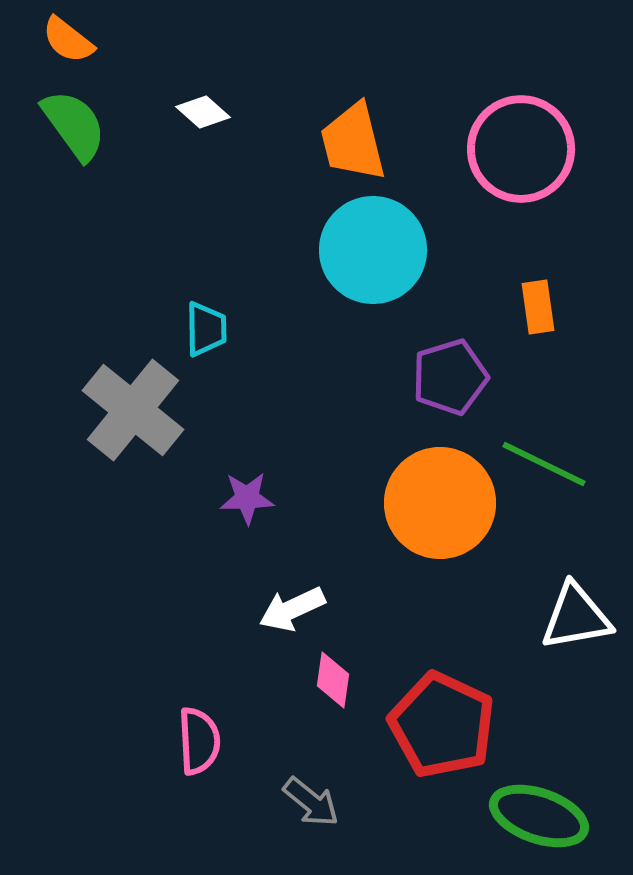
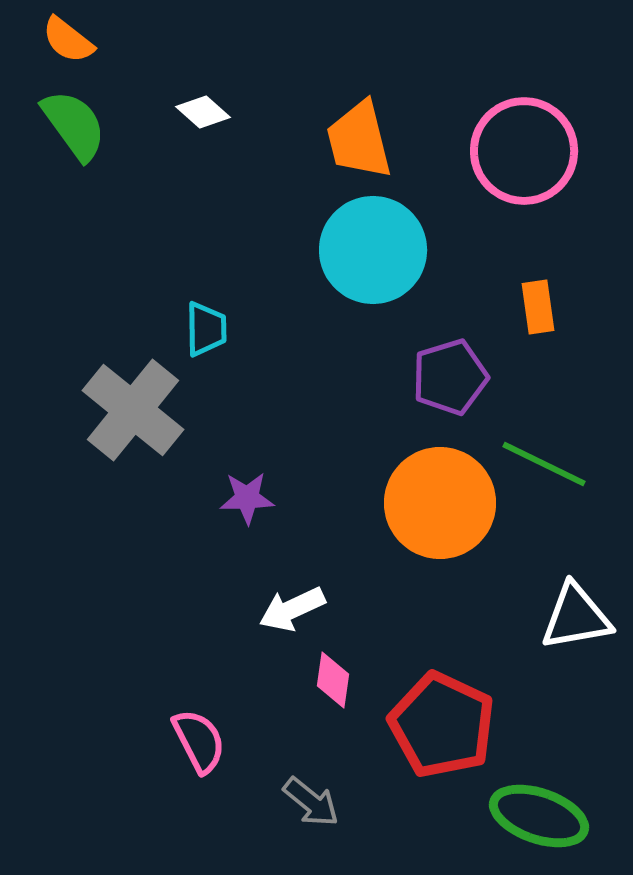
orange trapezoid: moved 6 px right, 2 px up
pink circle: moved 3 px right, 2 px down
pink semicircle: rotated 24 degrees counterclockwise
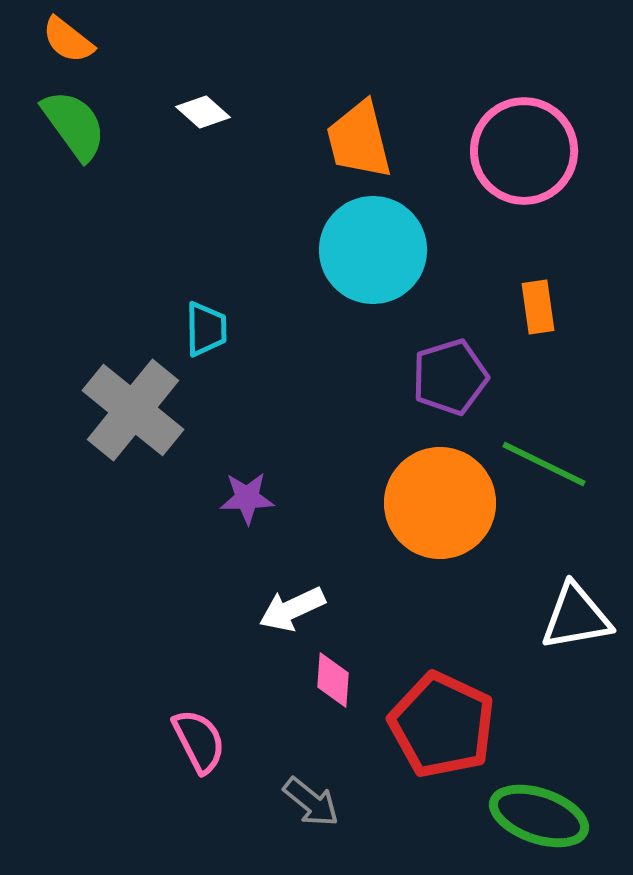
pink diamond: rotated 4 degrees counterclockwise
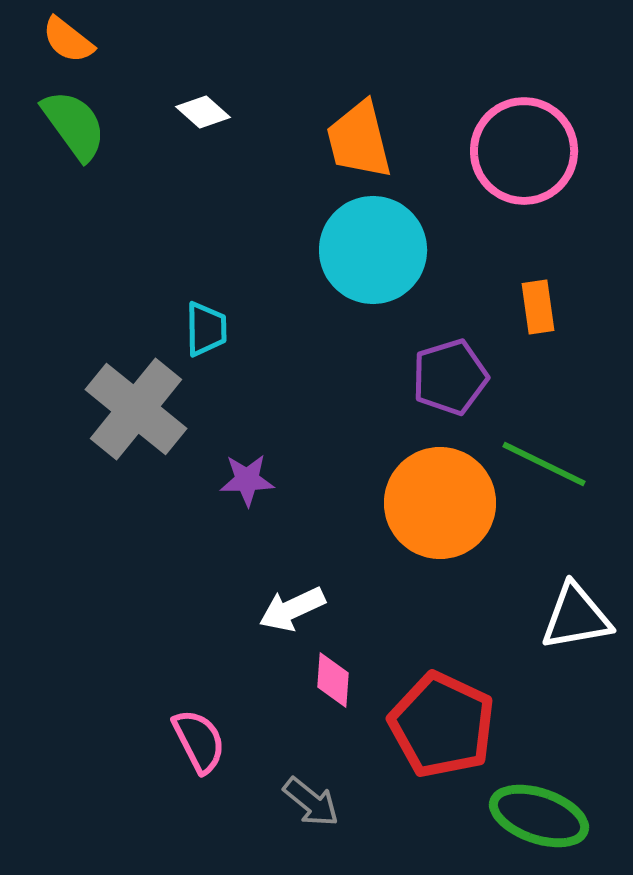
gray cross: moved 3 px right, 1 px up
purple star: moved 18 px up
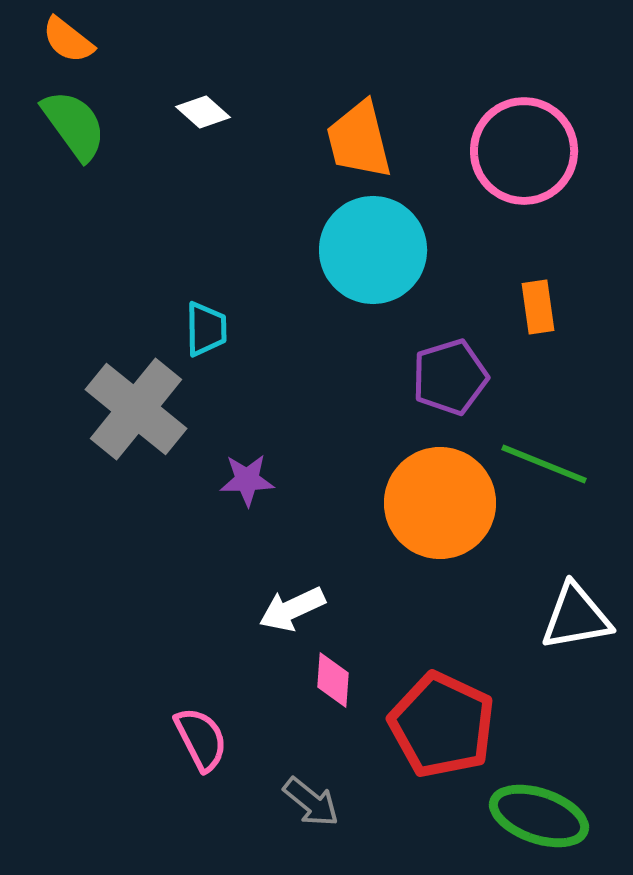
green line: rotated 4 degrees counterclockwise
pink semicircle: moved 2 px right, 2 px up
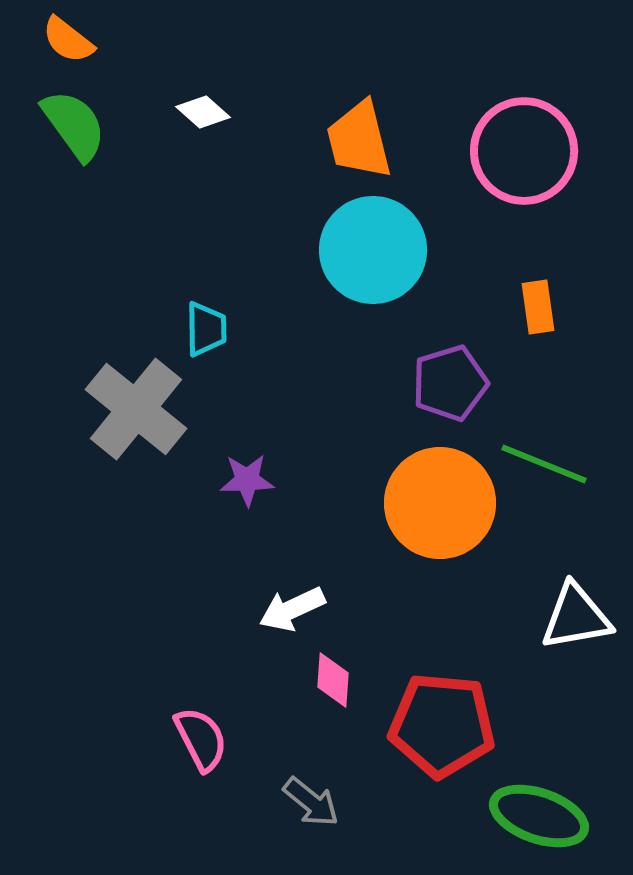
purple pentagon: moved 6 px down
red pentagon: rotated 20 degrees counterclockwise
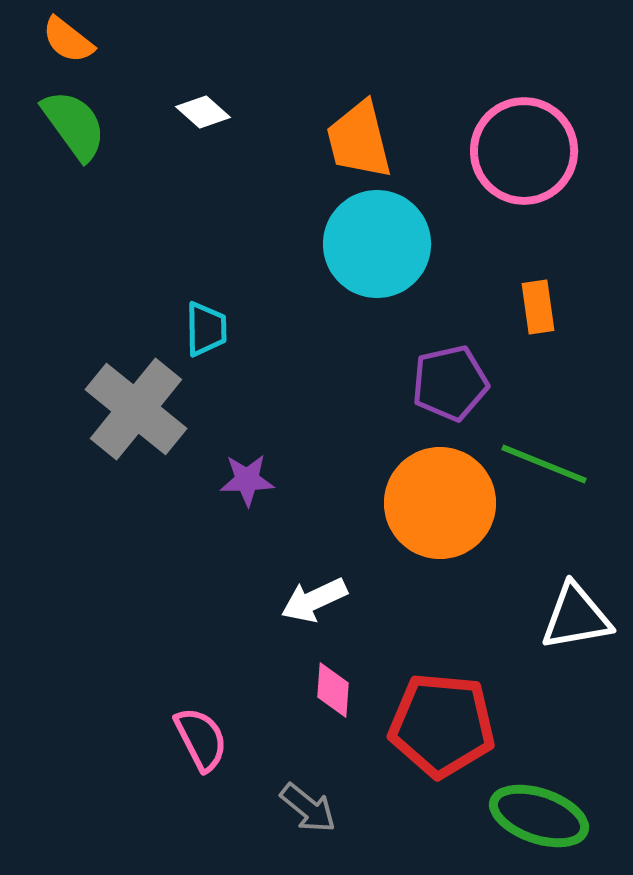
cyan circle: moved 4 px right, 6 px up
purple pentagon: rotated 4 degrees clockwise
white arrow: moved 22 px right, 9 px up
pink diamond: moved 10 px down
gray arrow: moved 3 px left, 6 px down
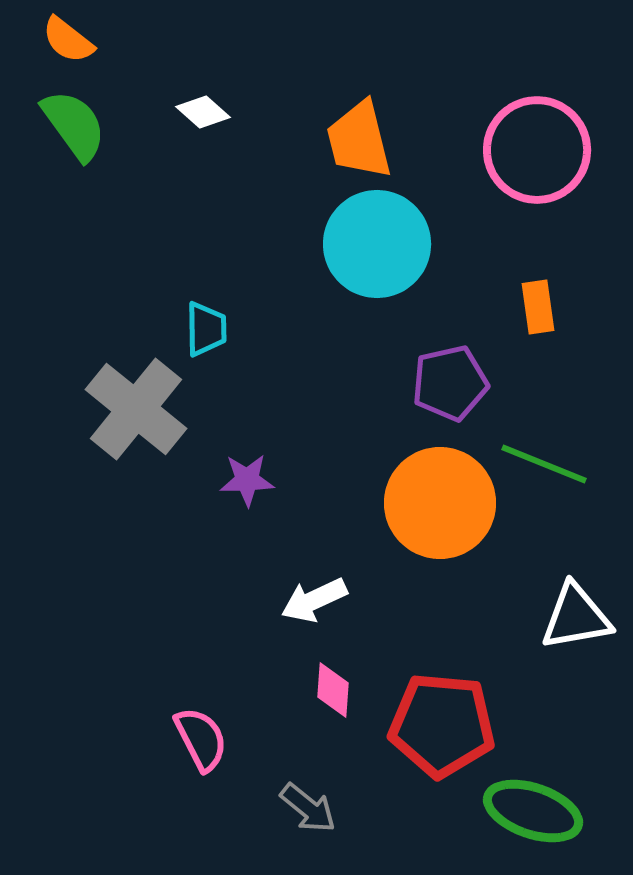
pink circle: moved 13 px right, 1 px up
green ellipse: moved 6 px left, 5 px up
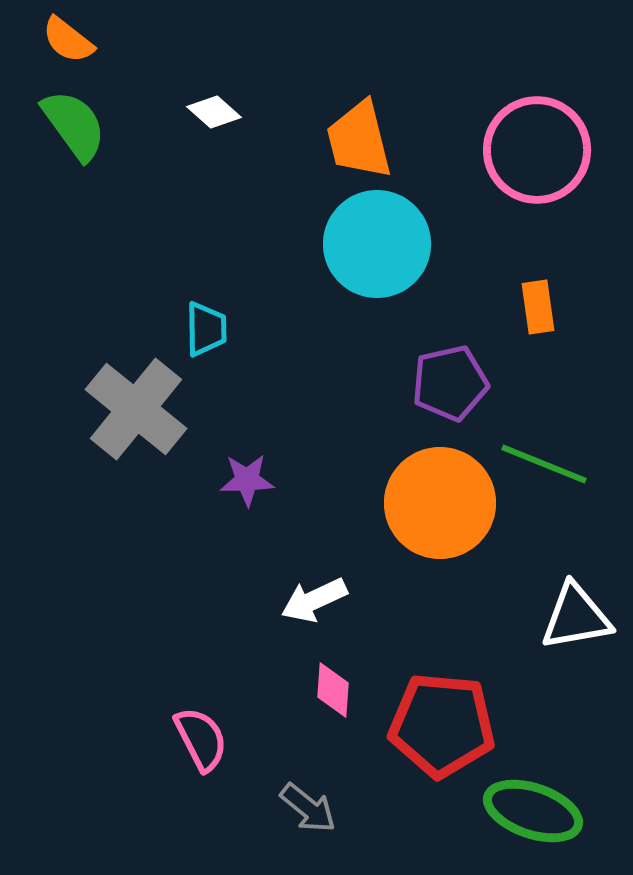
white diamond: moved 11 px right
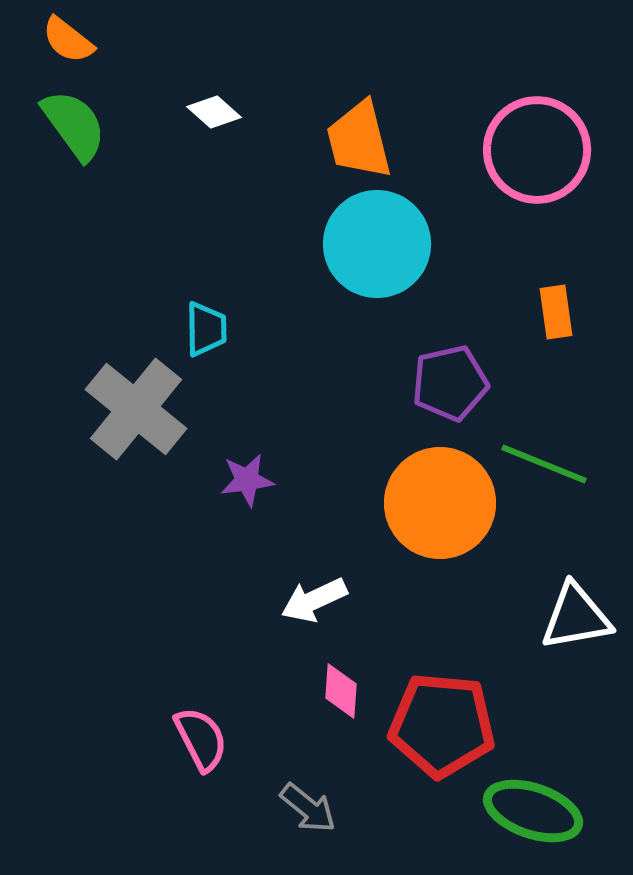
orange rectangle: moved 18 px right, 5 px down
purple star: rotated 6 degrees counterclockwise
pink diamond: moved 8 px right, 1 px down
